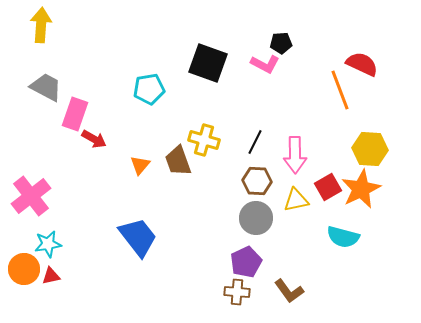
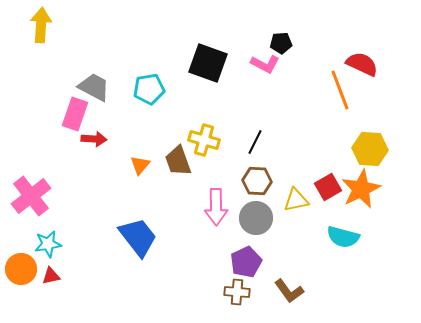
gray trapezoid: moved 48 px right
red arrow: rotated 25 degrees counterclockwise
pink arrow: moved 79 px left, 52 px down
orange circle: moved 3 px left
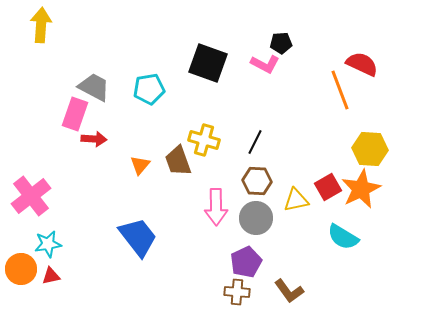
cyan semicircle: rotated 16 degrees clockwise
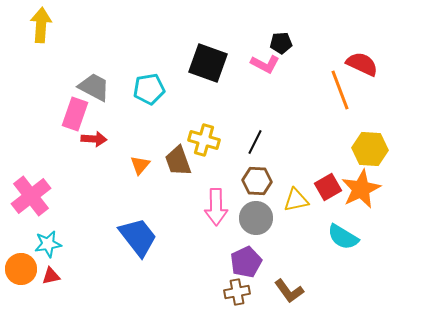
brown cross: rotated 15 degrees counterclockwise
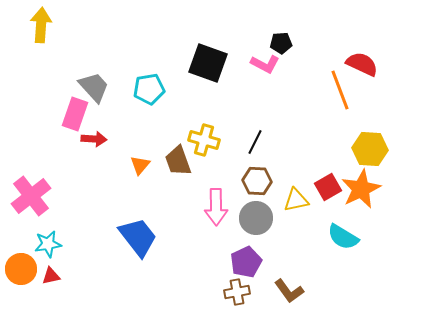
gray trapezoid: rotated 20 degrees clockwise
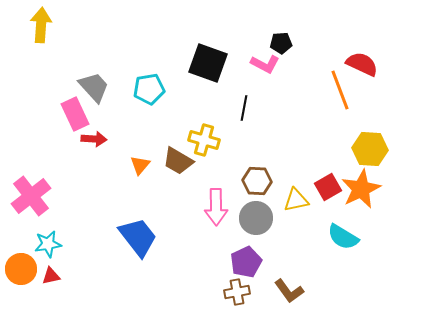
pink rectangle: rotated 44 degrees counterclockwise
black line: moved 11 px left, 34 px up; rotated 15 degrees counterclockwise
brown trapezoid: rotated 40 degrees counterclockwise
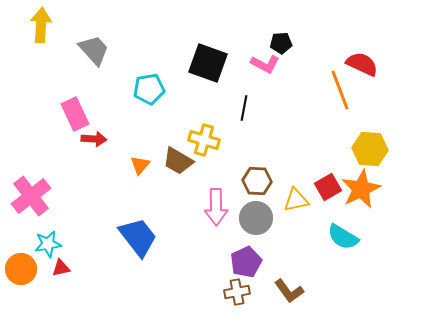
gray trapezoid: moved 37 px up
red triangle: moved 10 px right, 8 px up
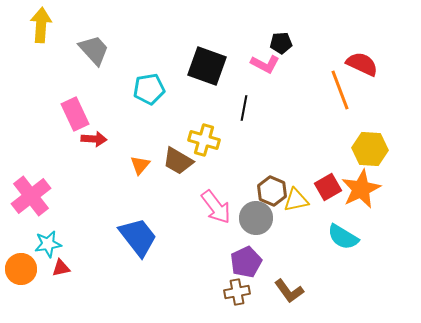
black square: moved 1 px left, 3 px down
brown hexagon: moved 15 px right, 10 px down; rotated 20 degrees clockwise
pink arrow: rotated 36 degrees counterclockwise
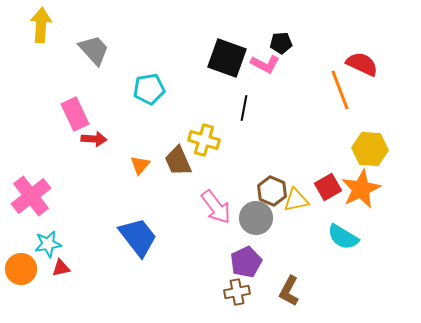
black square: moved 20 px right, 8 px up
brown trapezoid: rotated 36 degrees clockwise
brown L-shape: rotated 64 degrees clockwise
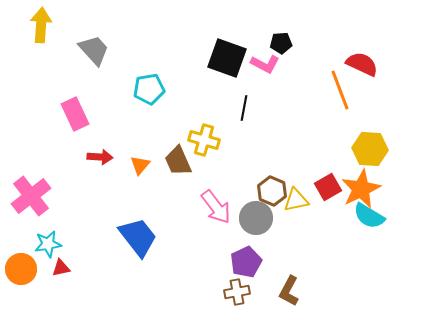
red arrow: moved 6 px right, 18 px down
cyan semicircle: moved 26 px right, 21 px up
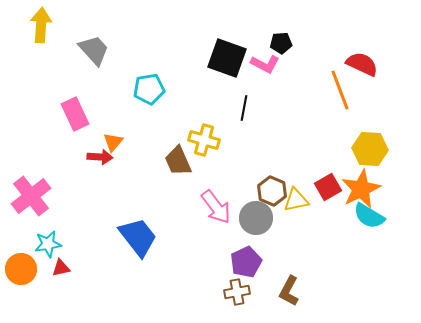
orange triangle: moved 27 px left, 23 px up
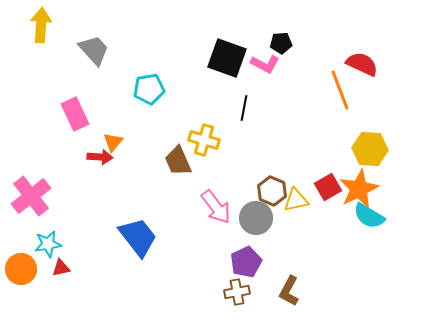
orange star: moved 2 px left
